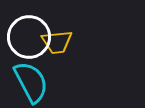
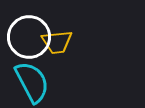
cyan semicircle: moved 1 px right
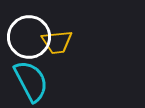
cyan semicircle: moved 1 px left, 1 px up
